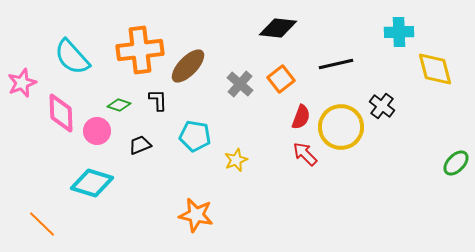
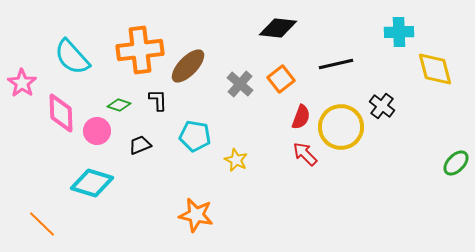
pink star: rotated 16 degrees counterclockwise
yellow star: rotated 25 degrees counterclockwise
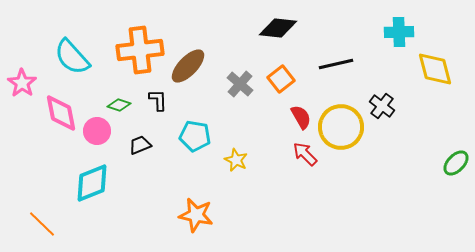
pink diamond: rotated 9 degrees counterclockwise
red semicircle: rotated 50 degrees counterclockwise
cyan diamond: rotated 39 degrees counterclockwise
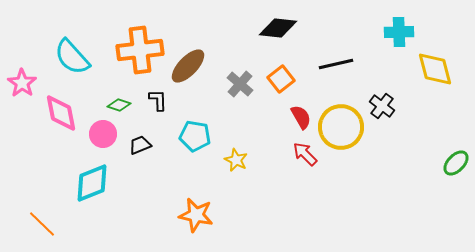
pink circle: moved 6 px right, 3 px down
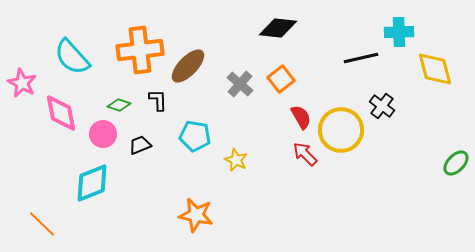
black line: moved 25 px right, 6 px up
pink star: rotated 8 degrees counterclockwise
yellow circle: moved 3 px down
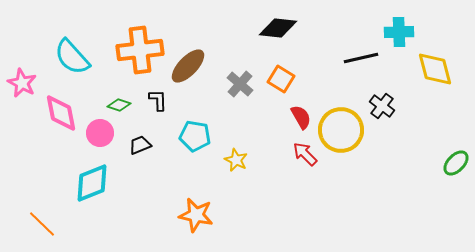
orange square: rotated 20 degrees counterclockwise
pink circle: moved 3 px left, 1 px up
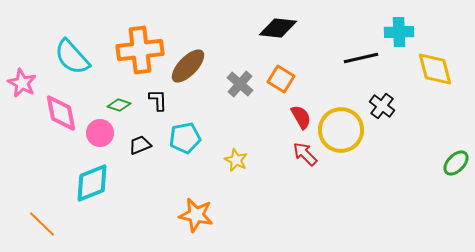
cyan pentagon: moved 10 px left, 2 px down; rotated 20 degrees counterclockwise
